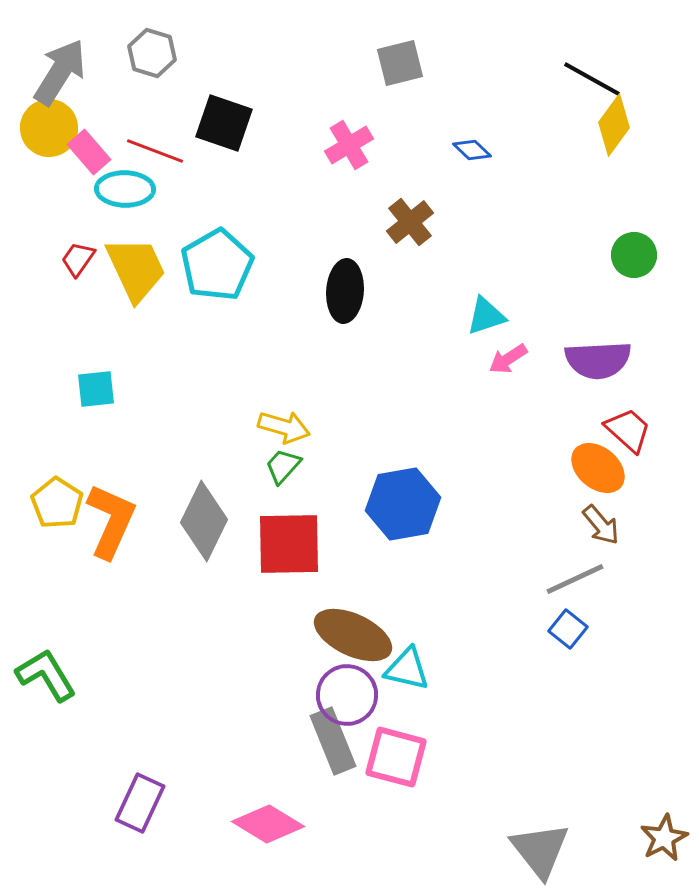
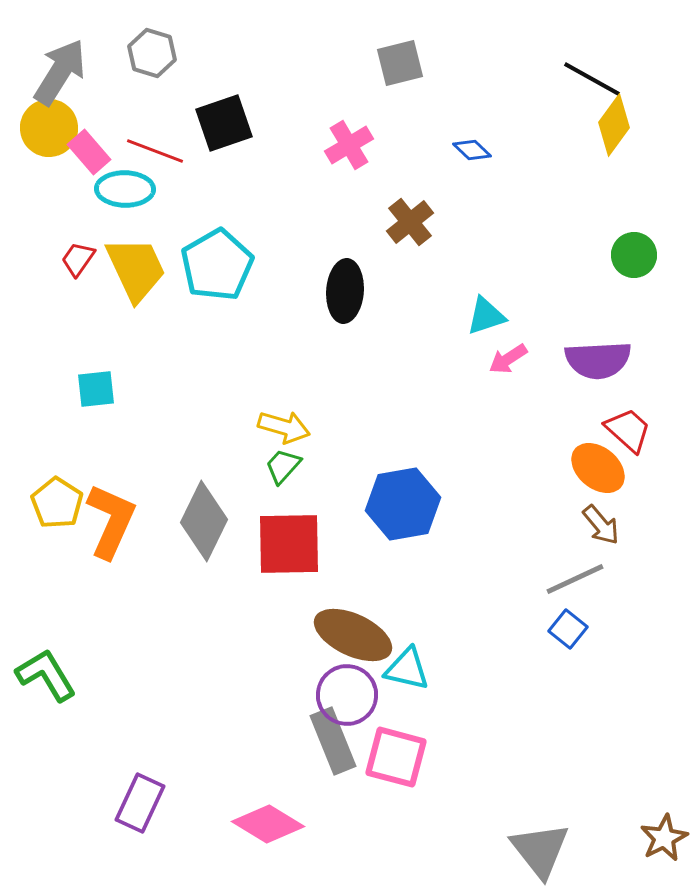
black square at (224, 123): rotated 38 degrees counterclockwise
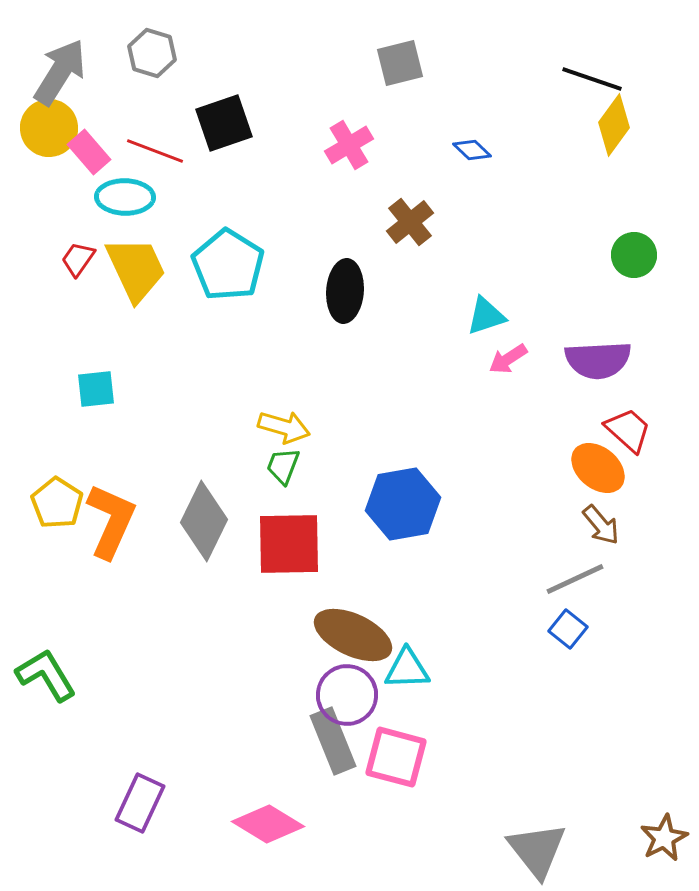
black line at (592, 79): rotated 10 degrees counterclockwise
cyan ellipse at (125, 189): moved 8 px down
cyan pentagon at (217, 265): moved 11 px right; rotated 10 degrees counterclockwise
green trapezoid at (283, 466): rotated 21 degrees counterclockwise
cyan triangle at (407, 669): rotated 15 degrees counterclockwise
gray triangle at (540, 850): moved 3 px left
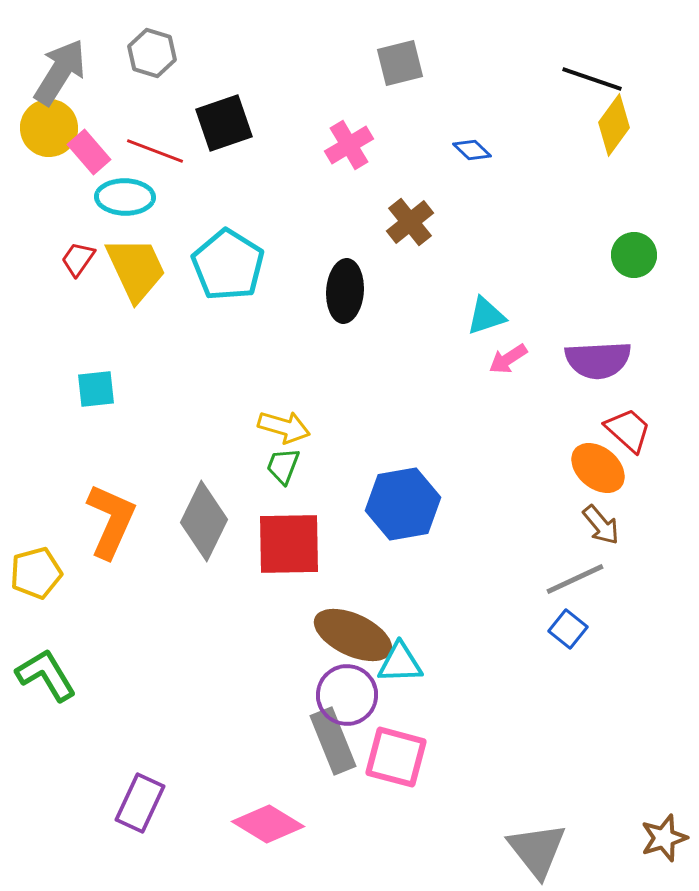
yellow pentagon at (57, 503): moved 21 px left, 70 px down; rotated 24 degrees clockwise
cyan triangle at (407, 669): moved 7 px left, 6 px up
brown star at (664, 838): rotated 9 degrees clockwise
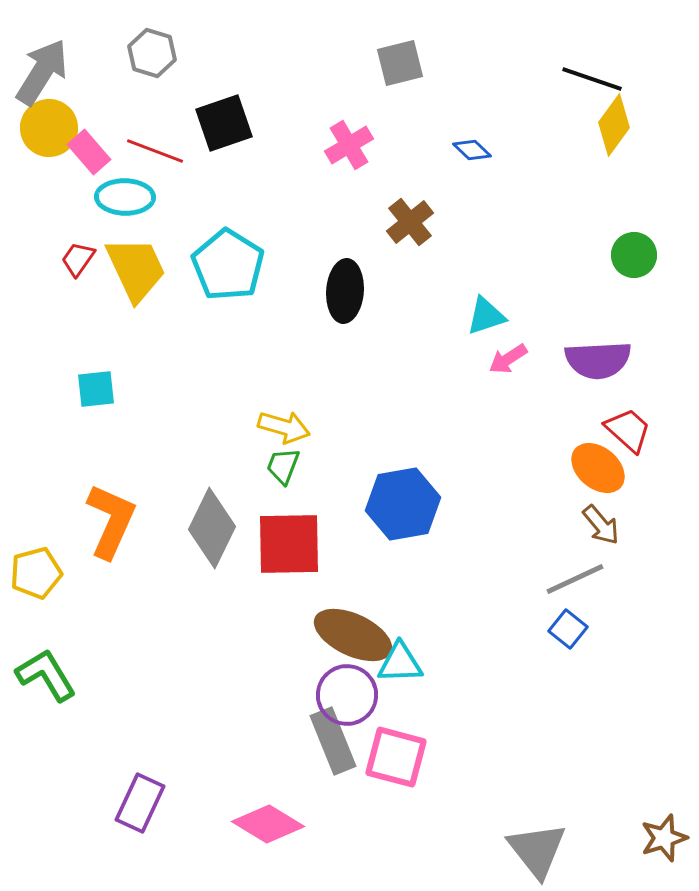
gray arrow at (60, 72): moved 18 px left
gray diamond at (204, 521): moved 8 px right, 7 px down
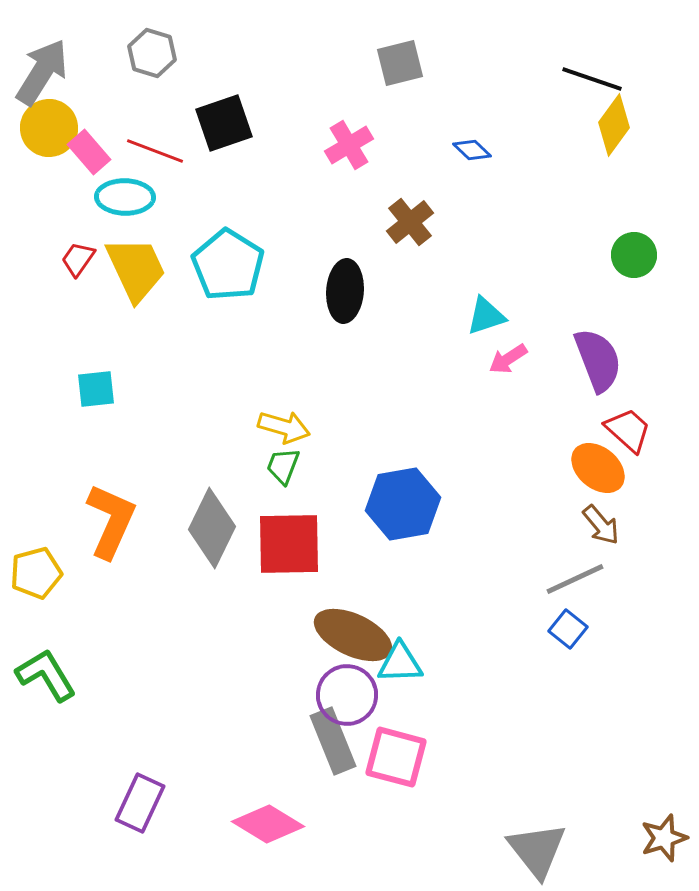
purple semicircle at (598, 360): rotated 108 degrees counterclockwise
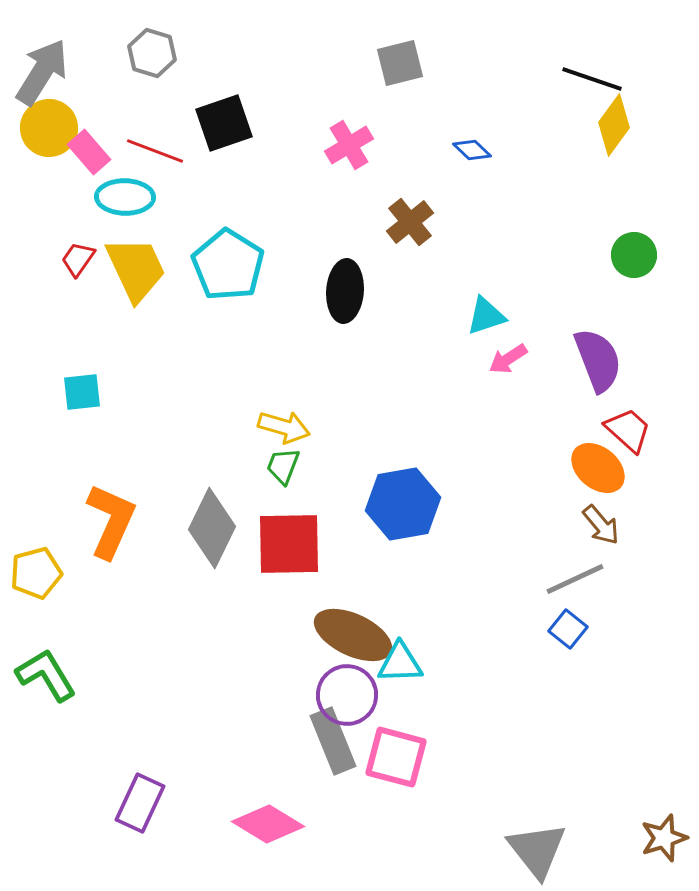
cyan square at (96, 389): moved 14 px left, 3 px down
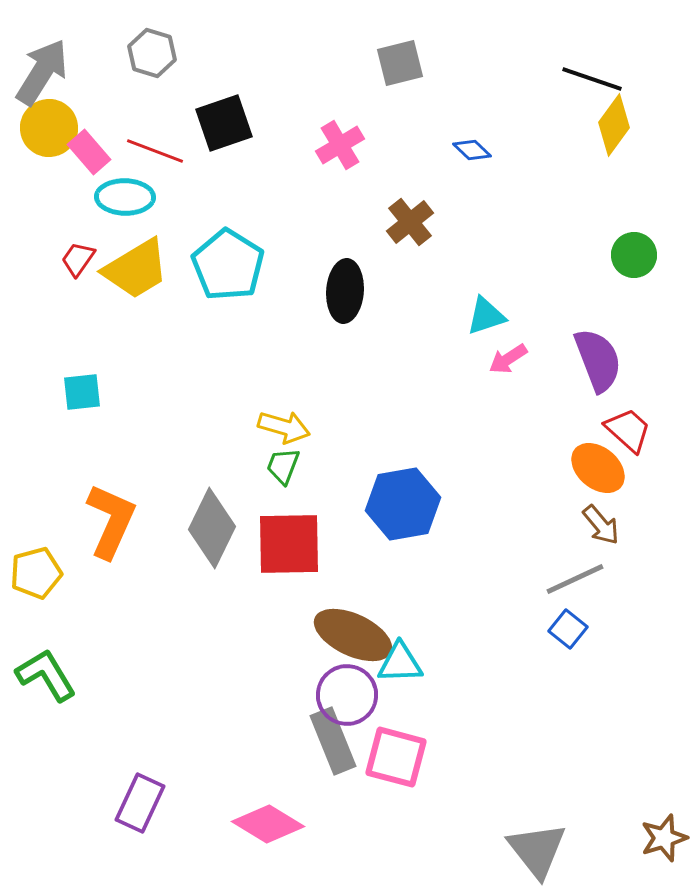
pink cross at (349, 145): moved 9 px left
yellow trapezoid at (136, 269): rotated 84 degrees clockwise
